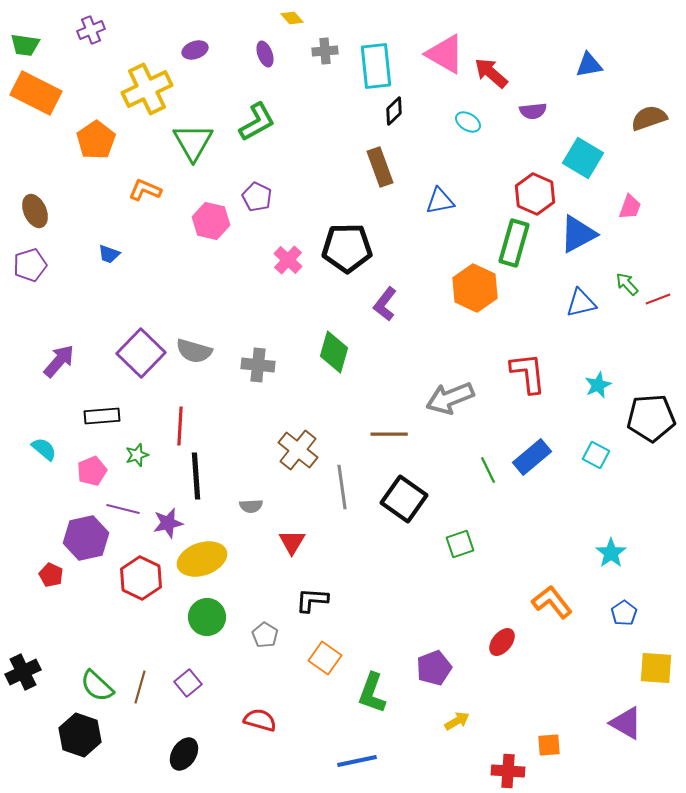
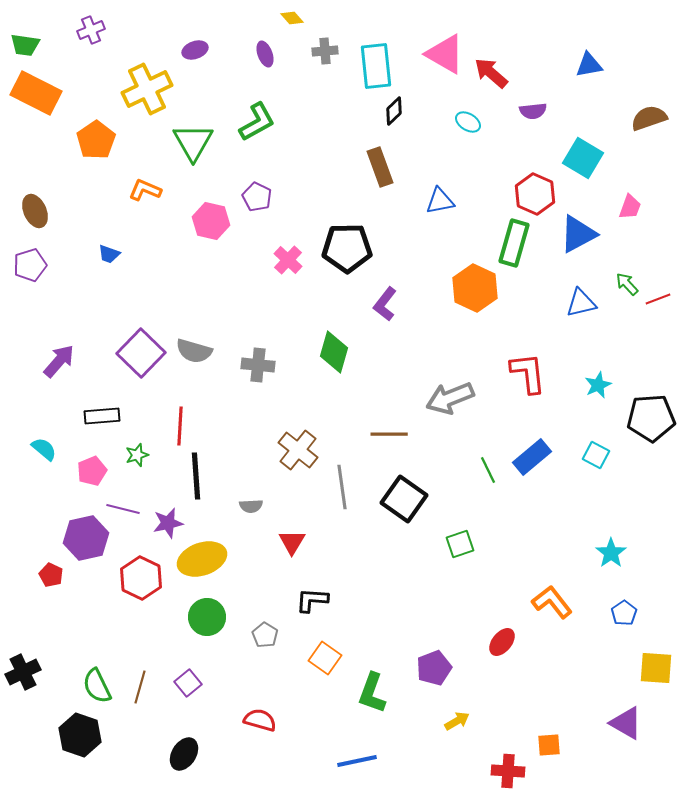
green semicircle at (97, 686): rotated 21 degrees clockwise
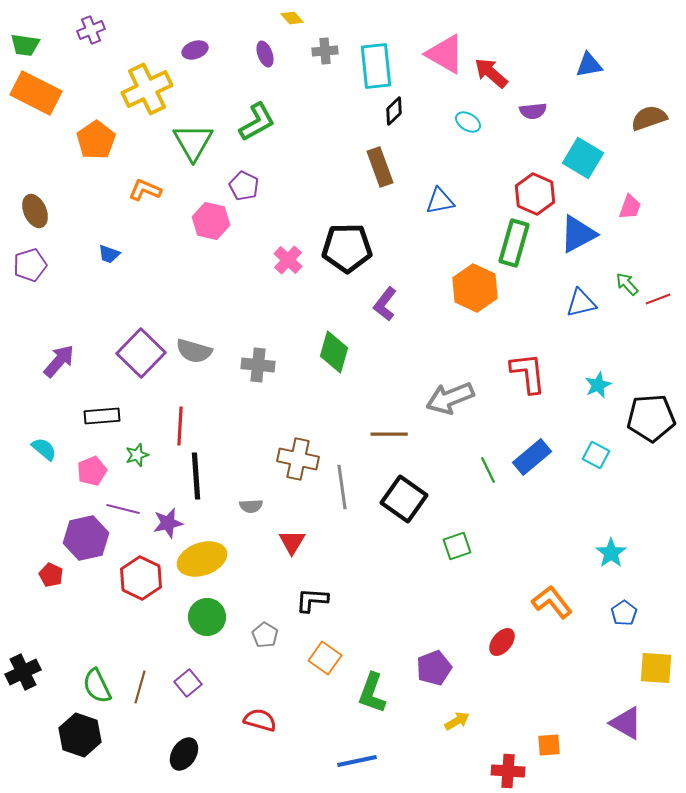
purple pentagon at (257, 197): moved 13 px left, 11 px up
brown cross at (298, 450): moved 9 px down; rotated 27 degrees counterclockwise
green square at (460, 544): moved 3 px left, 2 px down
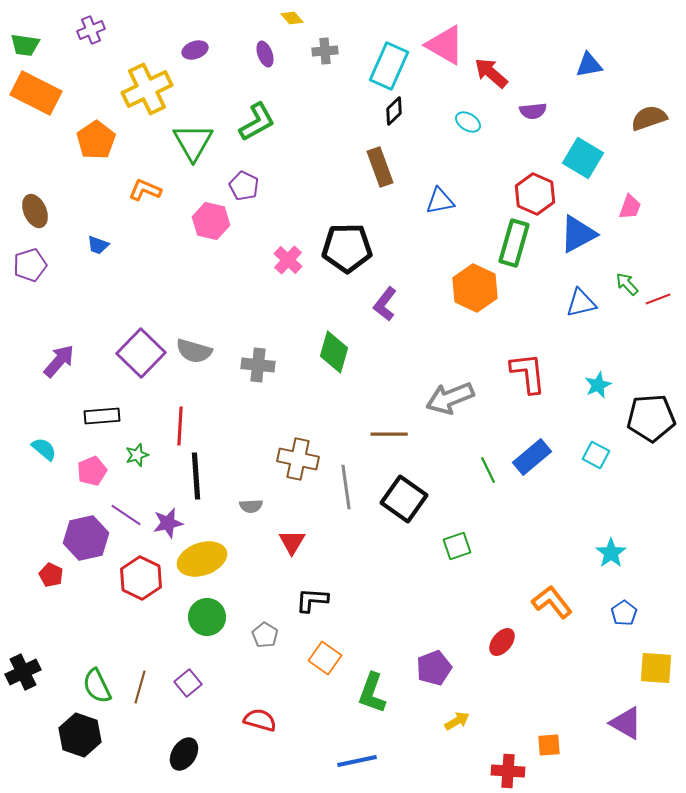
pink triangle at (445, 54): moved 9 px up
cyan rectangle at (376, 66): moved 13 px right; rotated 30 degrees clockwise
blue trapezoid at (109, 254): moved 11 px left, 9 px up
gray line at (342, 487): moved 4 px right
purple line at (123, 509): moved 3 px right, 6 px down; rotated 20 degrees clockwise
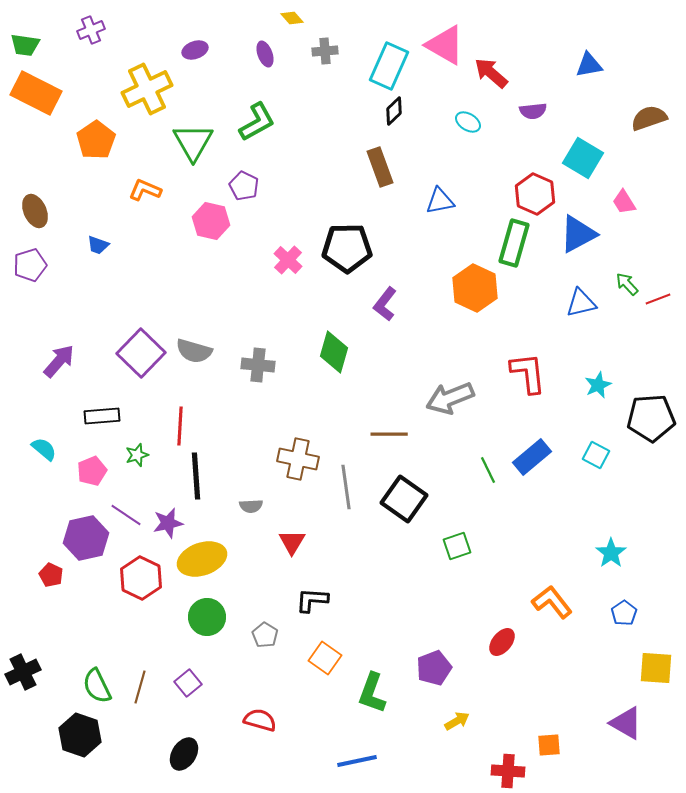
pink trapezoid at (630, 207): moved 6 px left, 5 px up; rotated 128 degrees clockwise
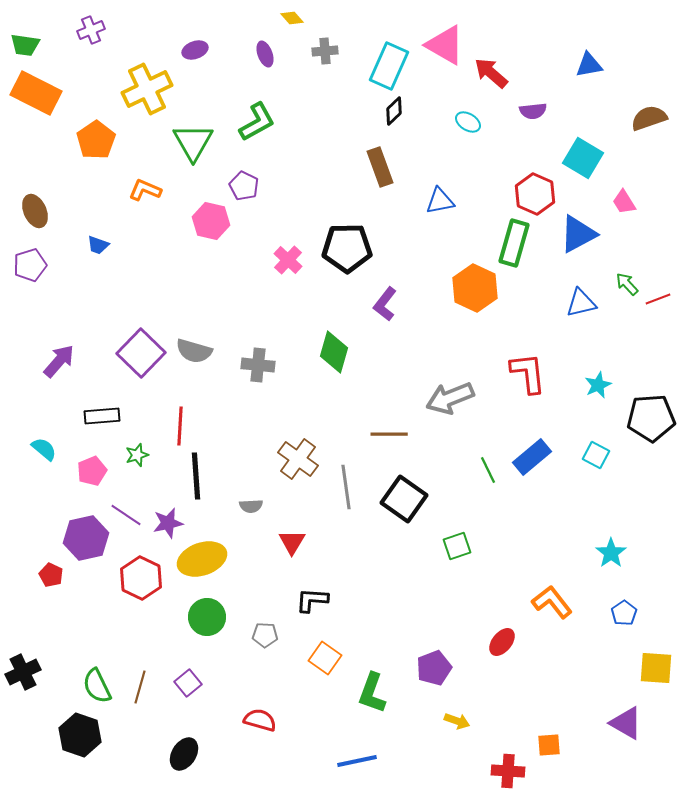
brown cross at (298, 459): rotated 24 degrees clockwise
gray pentagon at (265, 635): rotated 30 degrees counterclockwise
yellow arrow at (457, 721): rotated 50 degrees clockwise
